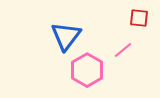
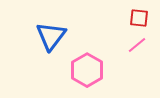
blue triangle: moved 15 px left
pink line: moved 14 px right, 5 px up
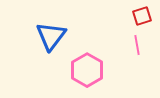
red square: moved 3 px right, 2 px up; rotated 24 degrees counterclockwise
pink line: rotated 60 degrees counterclockwise
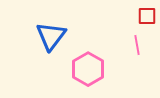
red square: moved 5 px right; rotated 18 degrees clockwise
pink hexagon: moved 1 px right, 1 px up
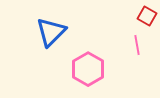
red square: rotated 30 degrees clockwise
blue triangle: moved 4 px up; rotated 8 degrees clockwise
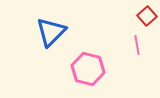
red square: rotated 18 degrees clockwise
pink hexagon: rotated 16 degrees counterclockwise
